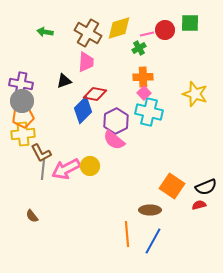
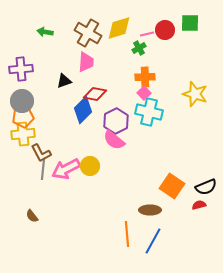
orange cross: moved 2 px right
purple cross: moved 15 px up; rotated 15 degrees counterclockwise
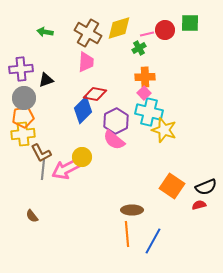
black triangle: moved 18 px left, 1 px up
yellow star: moved 31 px left, 36 px down
gray circle: moved 2 px right, 3 px up
yellow circle: moved 8 px left, 9 px up
brown ellipse: moved 18 px left
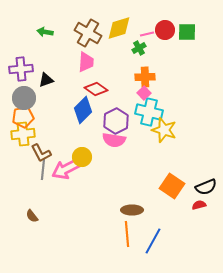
green square: moved 3 px left, 9 px down
red diamond: moved 1 px right, 5 px up; rotated 25 degrees clockwise
pink semicircle: rotated 30 degrees counterclockwise
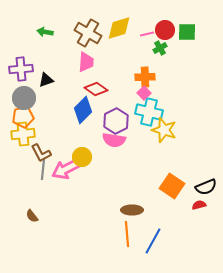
green cross: moved 21 px right
